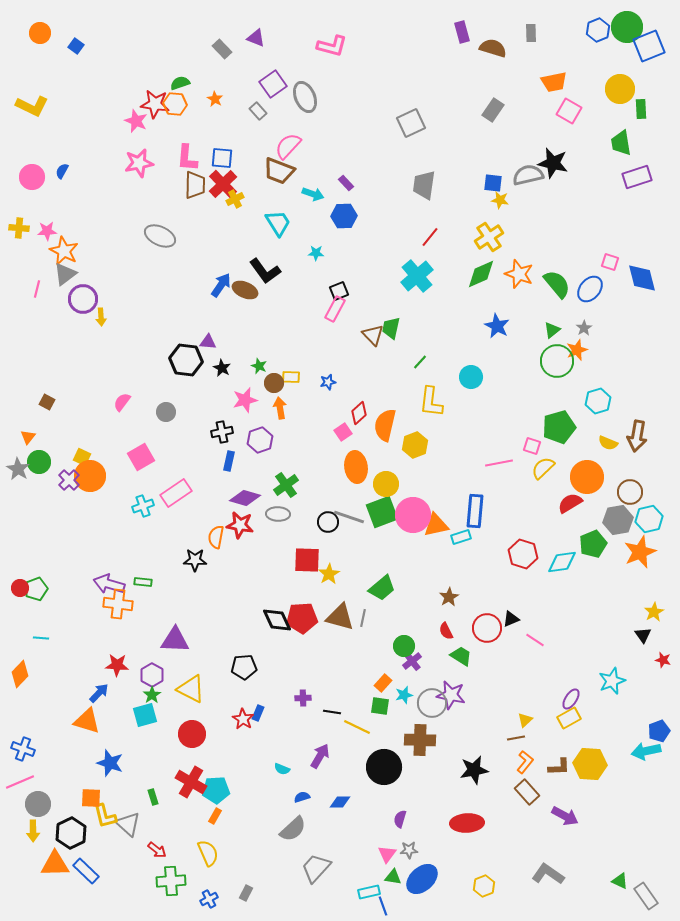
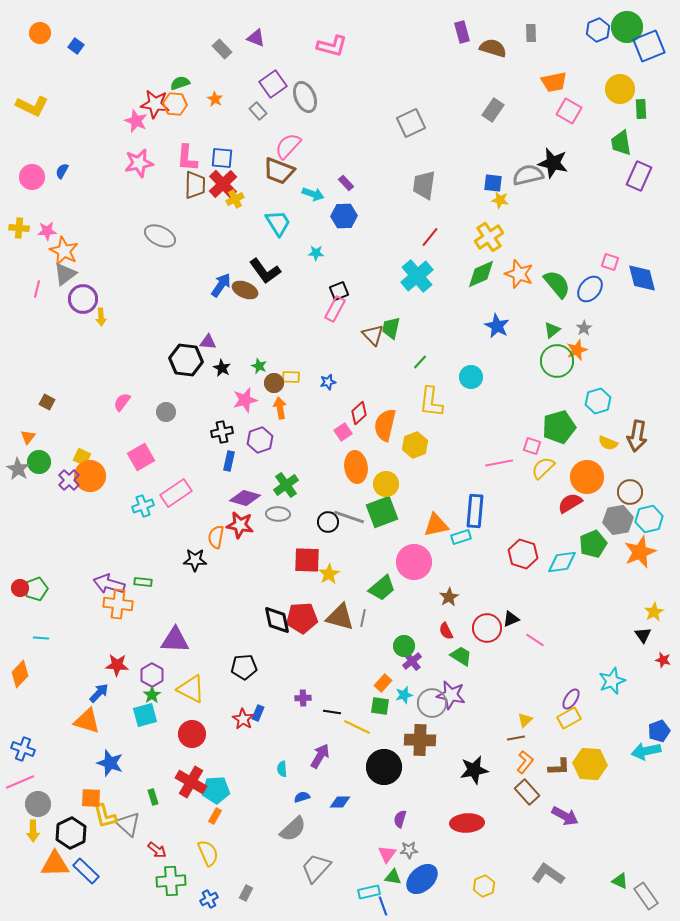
purple rectangle at (637, 177): moved 2 px right, 1 px up; rotated 48 degrees counterclockwise
pink circle at (413, 515): moved 1 px right, 47 px down
black diamond at (277, 620): rotated 12 degrees clockwise
cyan semicircle at (282, 769): rotated 63 degrees clockwise
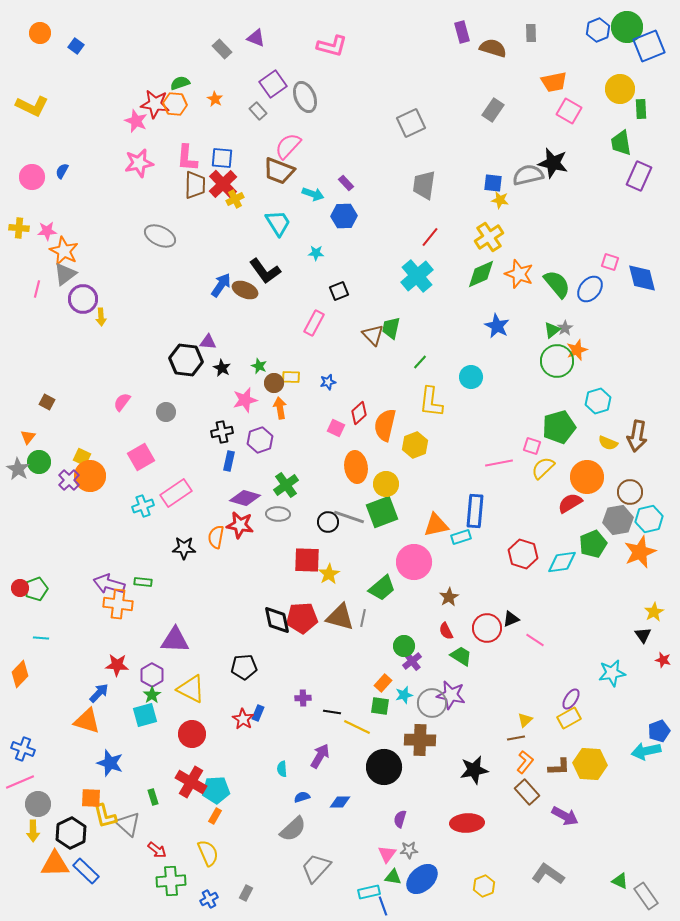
pink rectangle at (335, 309): moved 21 px left, 14 px down
gray star at (584, 328): moved 19 px left
pink square at (343, 432): moved 7 px left, 4 px up; rotated 30 degrees counterclockwise
black star at (195, 560): moved 11 px left, 12 px up
cyan star at (612, 681): moved 8 px up; rotated 12 degrees clockwise
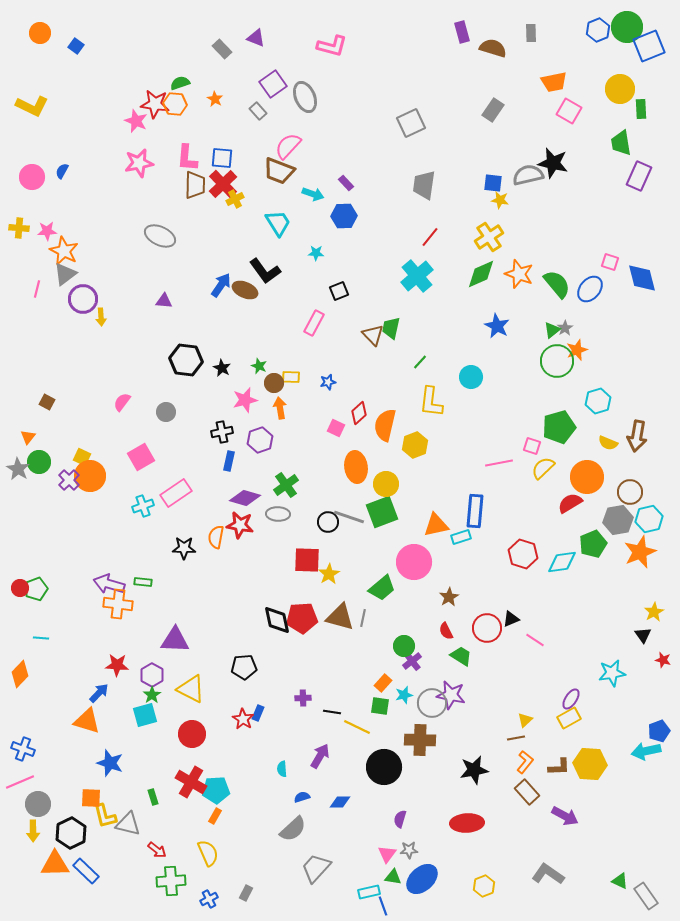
purple triangle at (208, 342): moved 44 px left, 41 px up
gray triangle at (128, 824): rotated 28 degrees counterclockwise
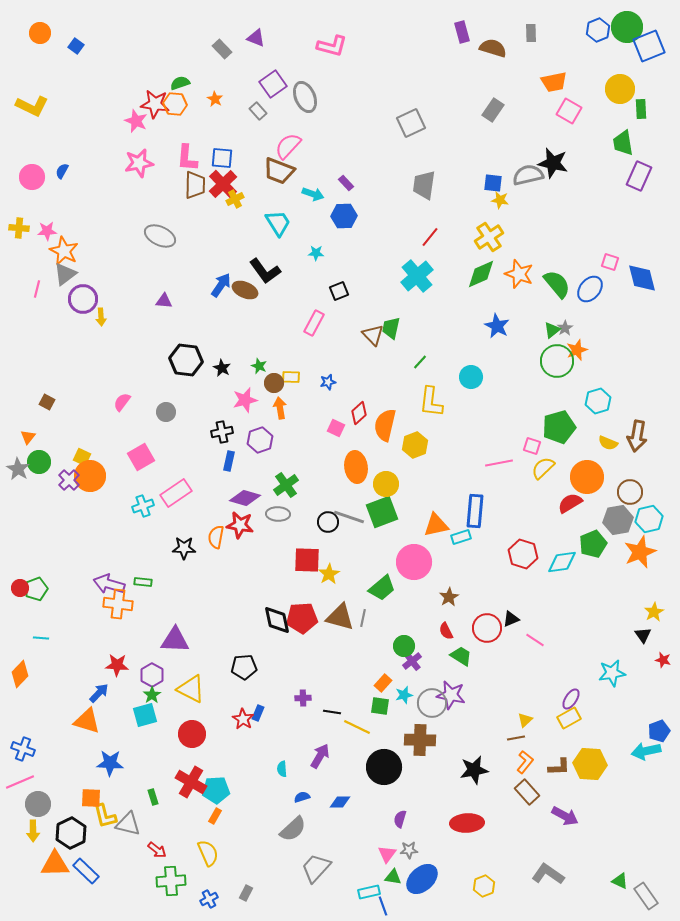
green trapezoid at (621, 143): moved 2 px right
blue star at (110, 763): rotated 16 degrees counterclockwise
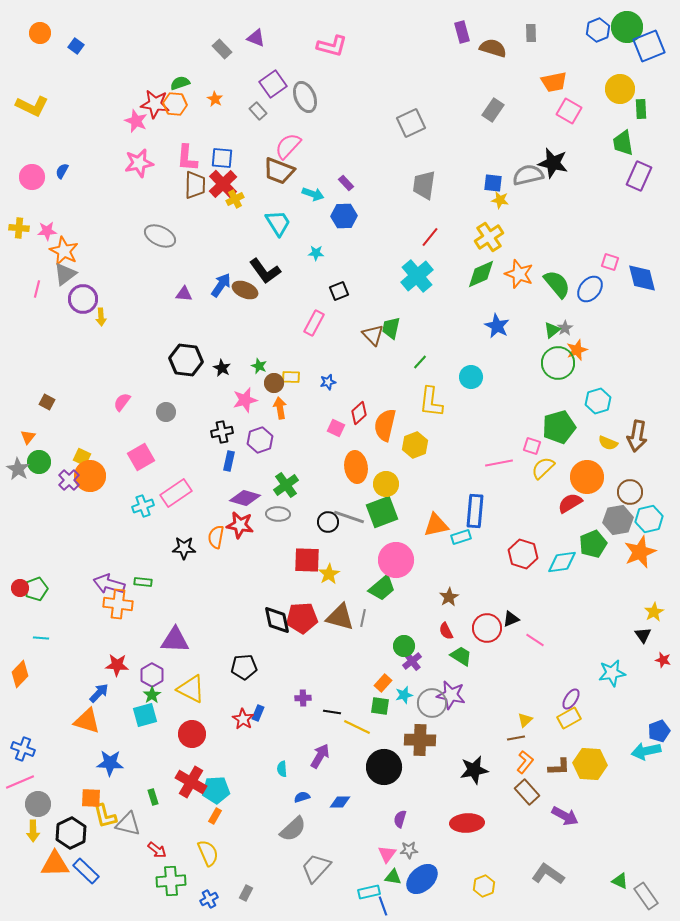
purple triangle at (164, 301): moved 20 px right, 7 px up
green circle at (557, 361): moved 1 px right, 2 px down
pink circle at (414, 562): moved 18 px left, 2 px up
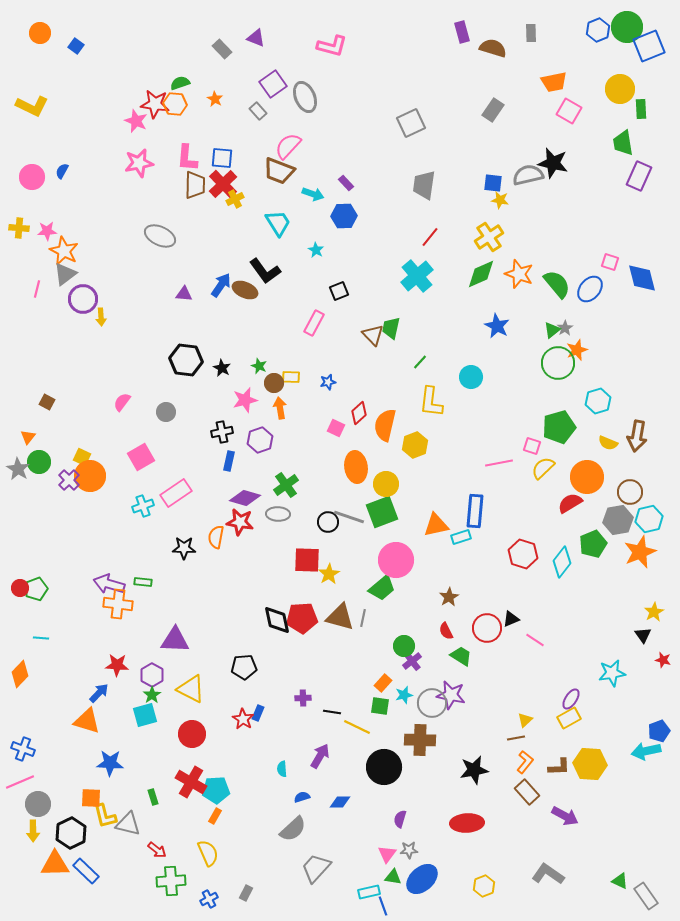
cyan star at (316, 253): moved 3 px up; rotated 28 degrees clockwise
red star at (240, 525): moved 3 px up
cyan diamond at (562, 562): rotated 44 degrees counterclockwise
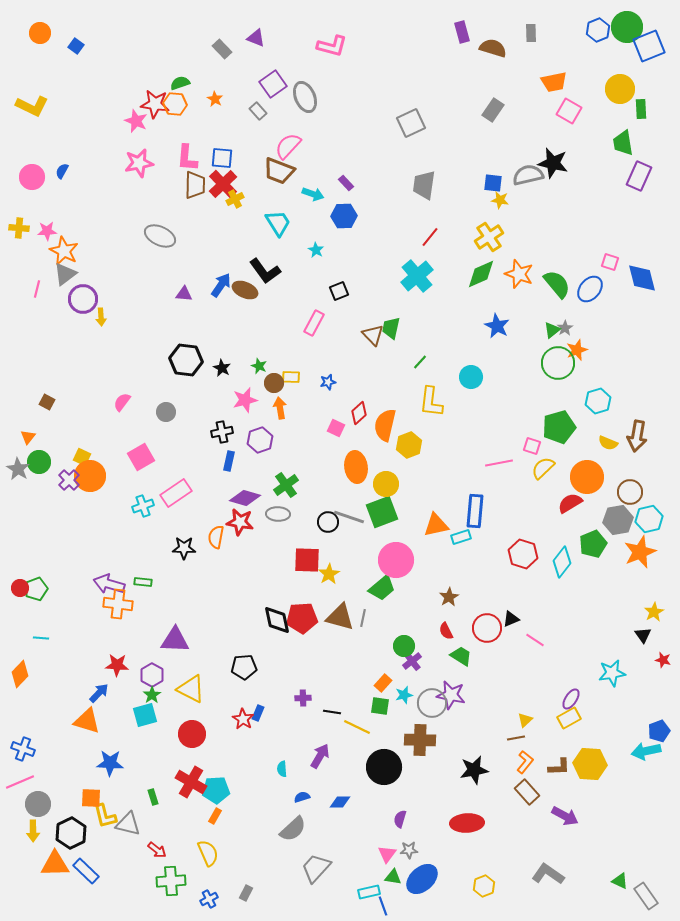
yellow hexagon at (415, 445): moved 6 px left
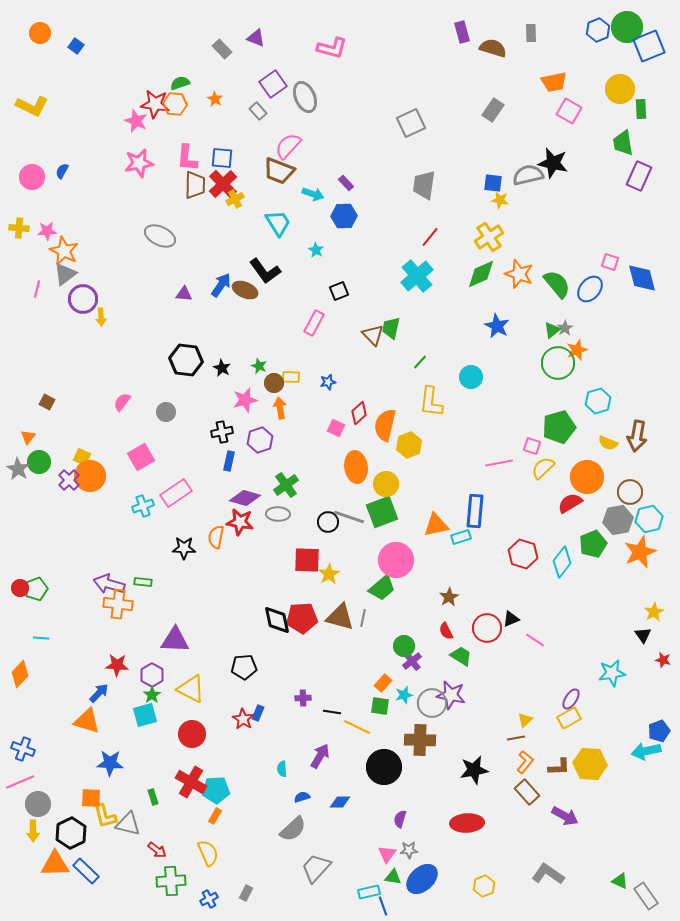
pink L-shape at (332, 46): moved 2 px down
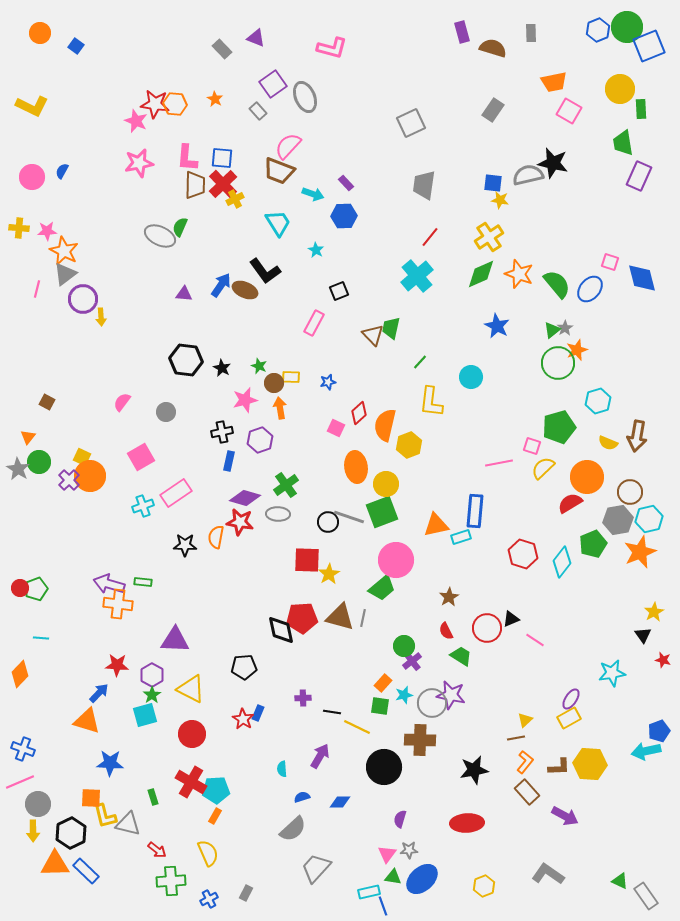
green semicircle at (180, 83): moved 144 px down; rotated 48 degrees counterclockwise
black star at (184, 548): moved 1 px right, 3 px up
black diamond at (277, 620): moved 4 px right, 10 px down
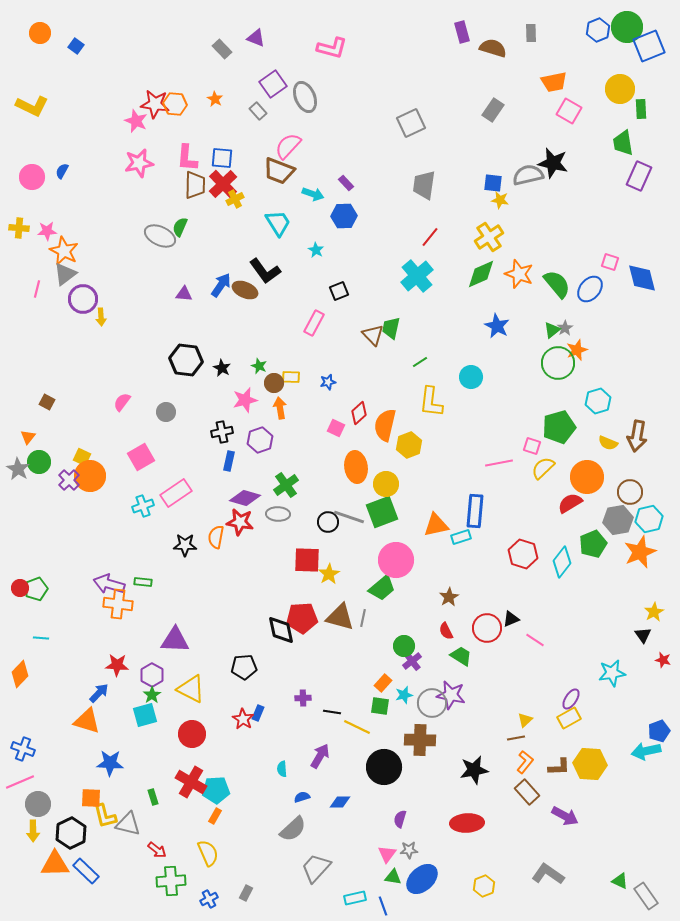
green line at (420, 362): rotated 14 degrees clockwise
cyan rectangle at (369, 892): moved 14 px left, 6 px down
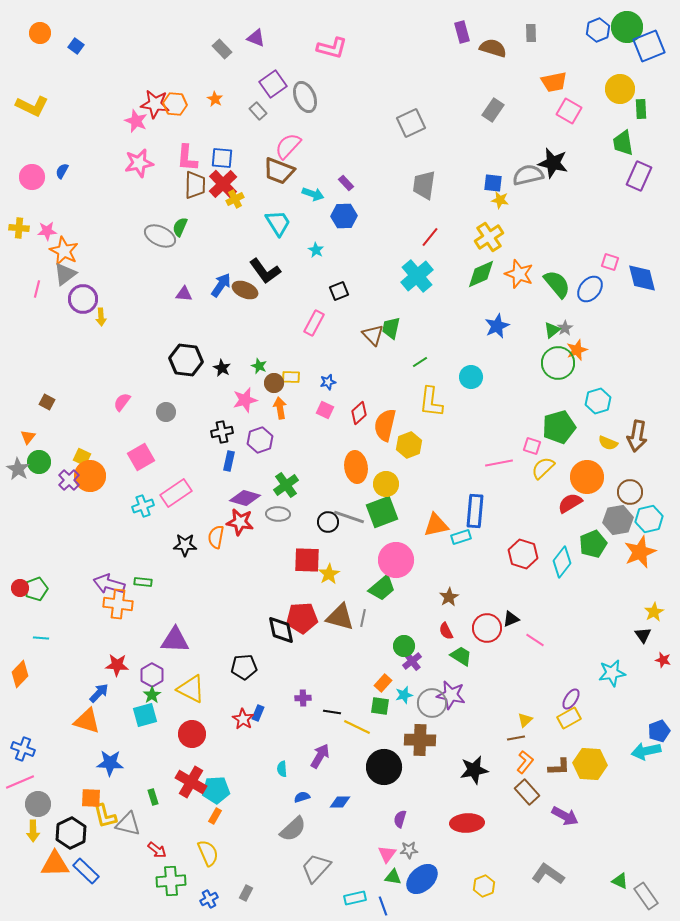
blue star at (497, 326): rotated 20 degrees clockwise
pink square at (336, 428): moved 11 px left, 18 px up
